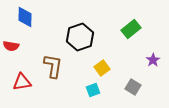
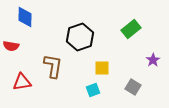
yellow square: rotated 35 degrees clockwise
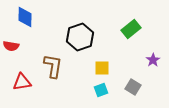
cyan square: moved 8 px right
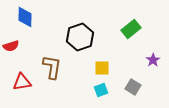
red semicircle: rotated 28 degrees counterclockwise
brown L-shape: moved 1 px left, 1 px down
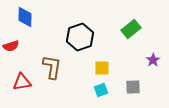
gray square: rotated 35 degrees counterclockwise
